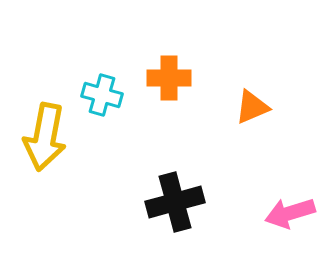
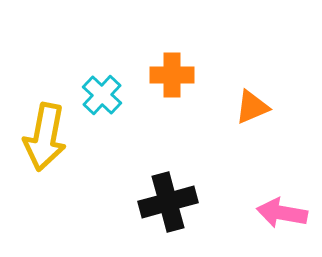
orange cross: moved 3 px right, 3 px up
cyan cross: rotated 27 degrees clockwise
black cross: moved 7 px left
pink arrow: moved 8 px left; rotated 27 degrees clockwise
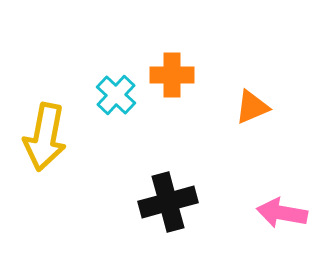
cyan cross: moved 14 px right
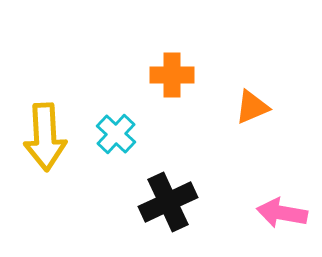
cyan cross: moved 39 px down
yellow arrow: rotated 14 degrees counterclockwise
black cross: rotated 10 degrees counterclockwise
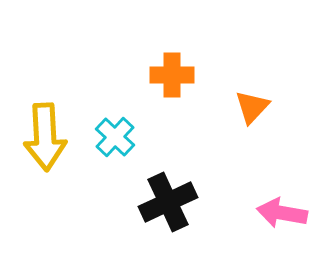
orange triangle: rotated 24 degrees counterclockwise
cyan cross: moved 1 px left, 3 px down
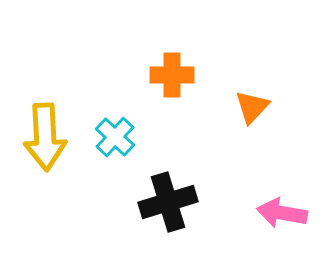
black cross: rotated 8 degrees clockwise
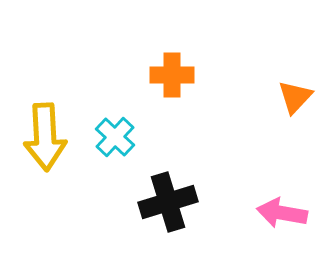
orange triangle: moved 43 px right, 10 px up
